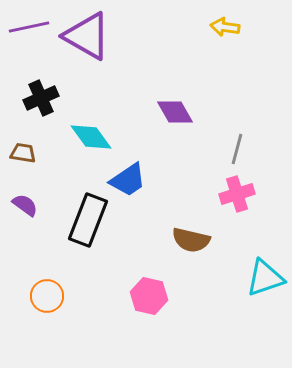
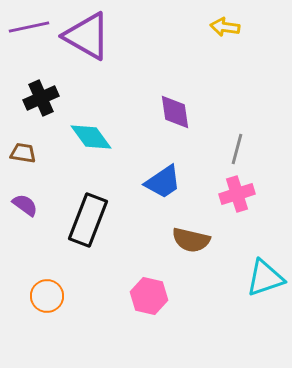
purple diamond: rotated 21 degrees clockwise
blue trapezoid: moved 35 px right, 2 px down
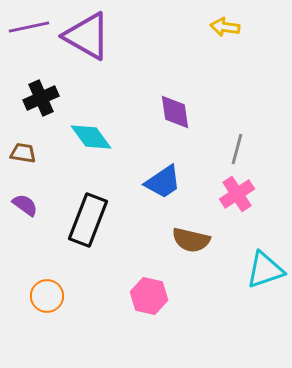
pink cross: rotated 16 degrees counterclockwise
cyan triangle: moved 8 px up
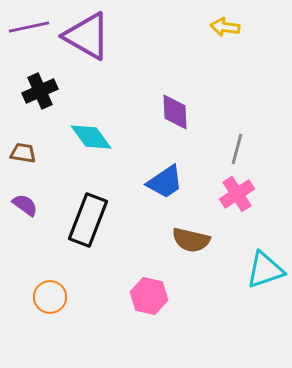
black cross: moved 1 px left, 7 px up
purple diamond: rotated 6 degrees clockwise
blue trapezoid: moved 2 px right
orange circle: moved 3 px right, 1 px down
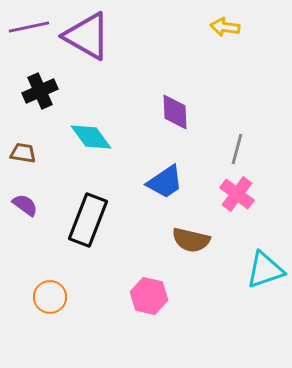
pink cross: rotated 20 degrees counterclockwise
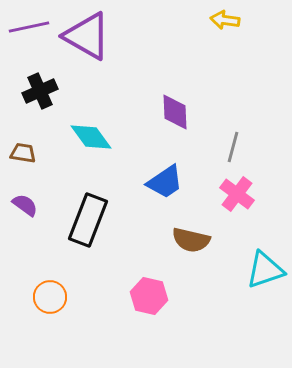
yellow arrow: moved 7 px up
gray line: moved 4 px left, 2 px up
